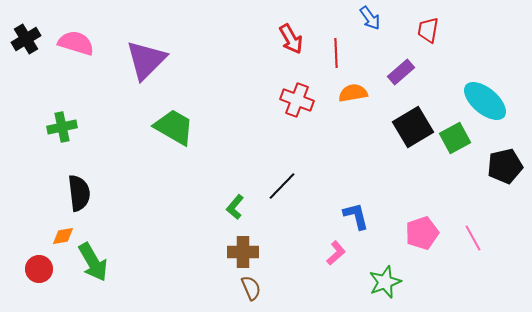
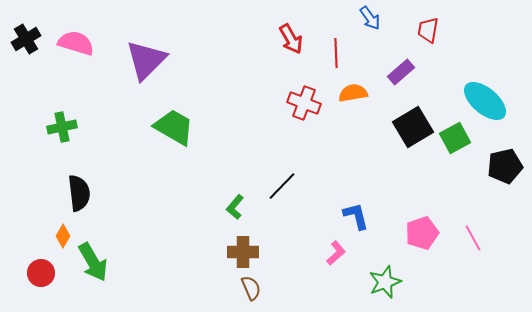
red cross: moved 7 px right, 3 px down
orange diamond: rotated 50 degrees counterclockwise
red circle: moved 2 px right, 4 px down
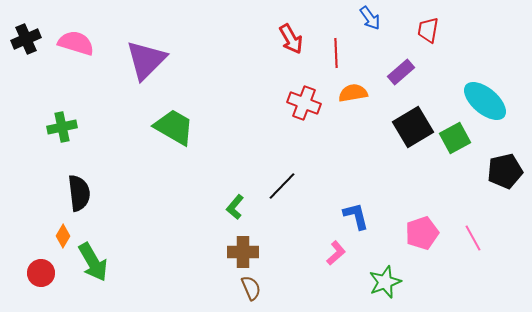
black cross: rotated 8 degrees clockwise
black pentagon: moved 5 px down
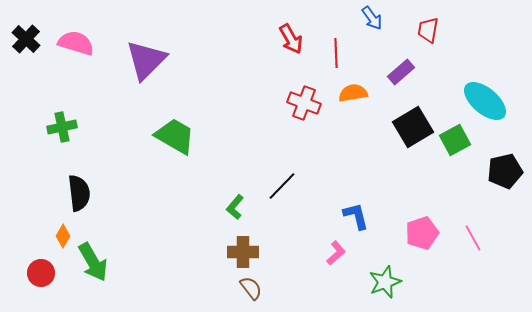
blue arrow: moved 2 px right
black cross: rotated 24 degrees counterclockwise
green trapezoid: moved 1 px right, 9 px down
green square: moved 2 px down
brown semicircle: rotated 15 degrees counterclockwise
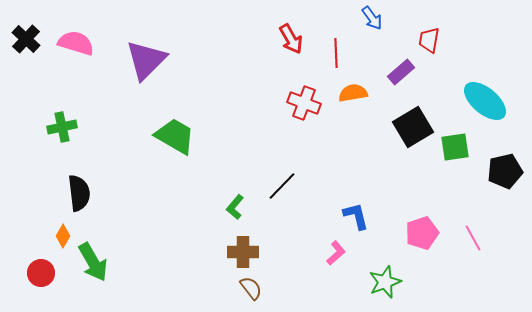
red trapezoid: moved 1 px right, 10 px down
green square: moved 7 px down; rotated 20 degrees clockwise
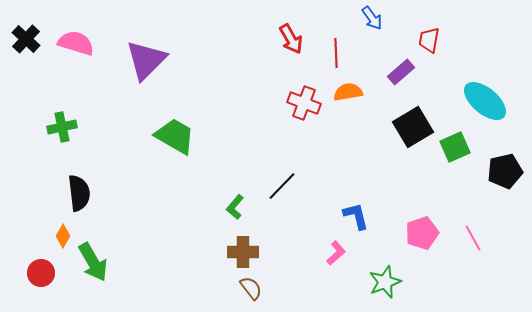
orange semicircle: moved 5 px left, 1 px up
green square: rotated 16 degrees counterclockwise
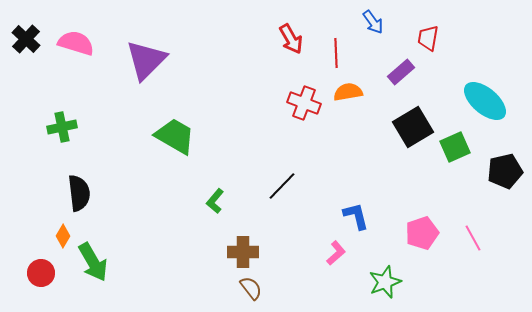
blue arrow: moved 1 px right, 4 px down
red trapezoid: moved 1 px left, 2 px up
green L-shape: moved 20 px left, 6 px up
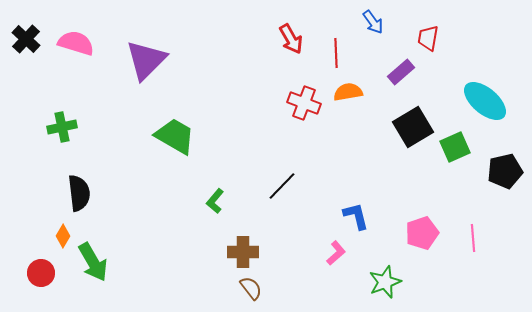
pink line: rotated 24 degrees clockwise
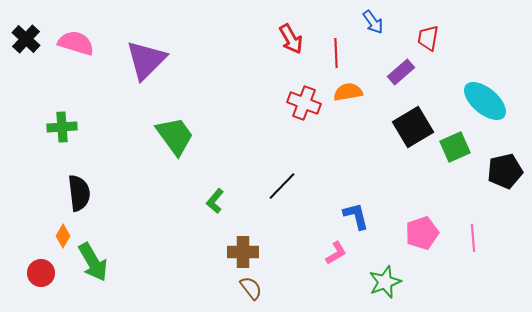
green cross: rotated 8 degrees clockwise
green trapezoid: rotated 24 degrees clockwise
pink L-shape: rotated 10 degrees clockwise
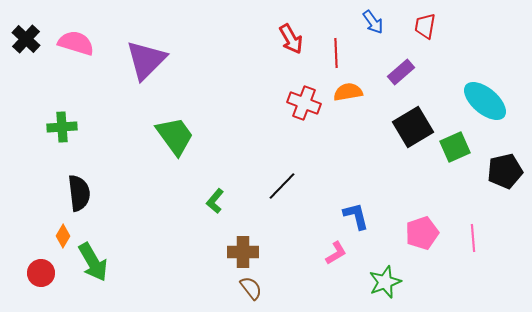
red trapezoid: moved 3 px left, 12 px up
